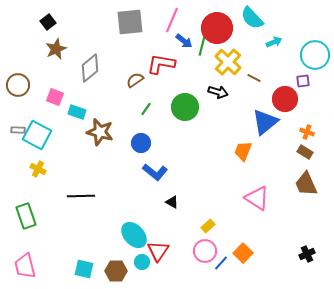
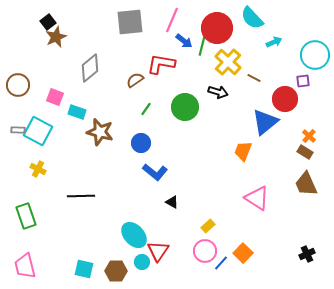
brown star at (56, 49): moved 12 px up
orange cross at (307, 132): moved 2 px right, 4 px down; rotated 24 degrees clockwise
cyan square at (37, 135): moved 1 px right, 4 px up
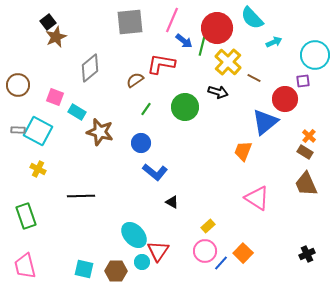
cyan rectangle at (77, 112): rotated 12 degrees clockwise
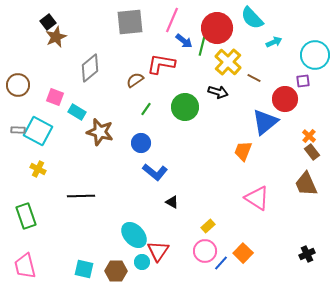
brown rectangle at (305, 152): moved 7 px right; rotated 21 degrees clockwise
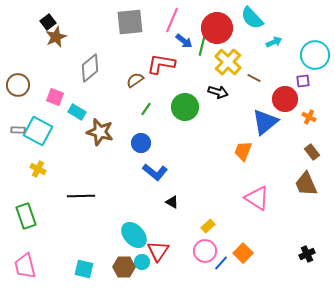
orange cross at (309, 136): moved 19 px up; rotated 16 degrees counterclockwise
brown hexagon at (116, 271): moved 8 px right, 4 px up
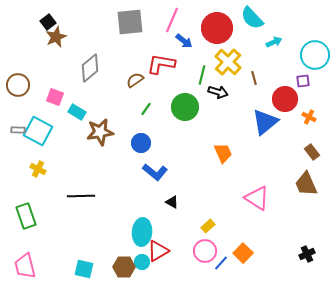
green line at (202, 46): moved 29 px down
brown line at (254, 78): rotated 48 degrees clockwise
brown star at (100, 132): rotated 24 degrees counterclockwise
orange trapezoid at (243, 151): moved 20 px left, 2 px down; rotated 135 degrees clockwise
cyan ellipse at (134, 235): moved 8 px right, 3 px up; rotated 48 degrees clockwise
red triangle at (158, 251): rotated 25 degrees clockwise
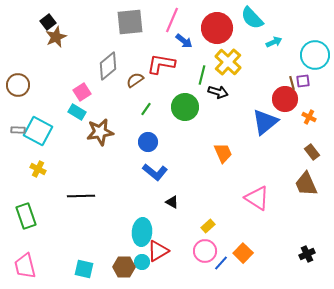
gray diamond at (90, 68): moved 18 px right, 2 px up
brown line at (254, 78): moved 38 px right, 5 px down
pink square at (55, 97): moved 27 px right, 5 px up; rotated 36 degrees clockwise
blue circle at (141, 143): moved 7 px right, 1 px up
